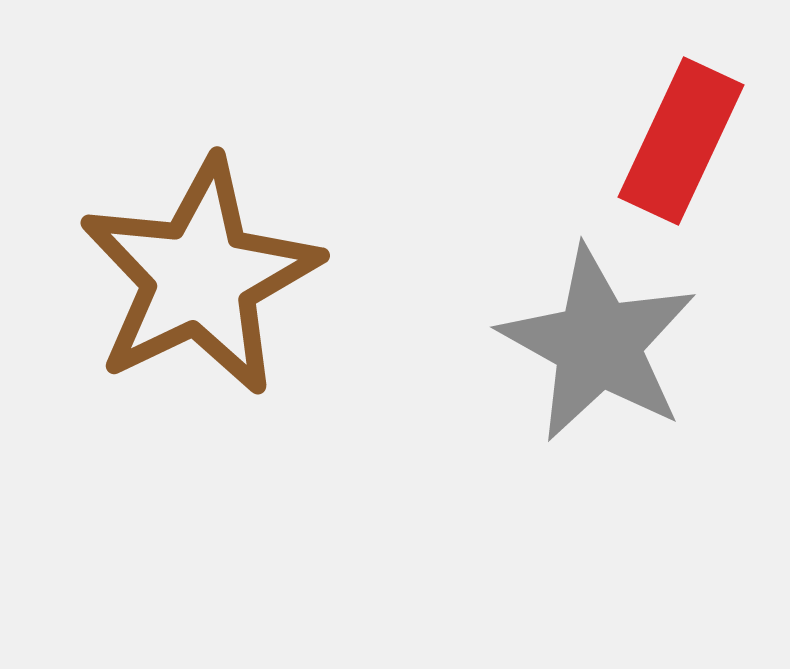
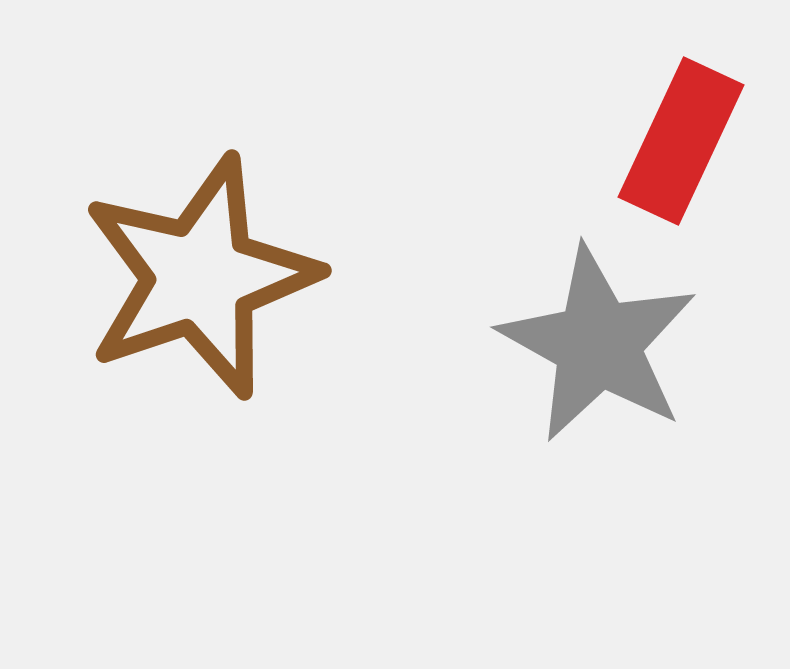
brown star: rotated 7 degrees clockwise
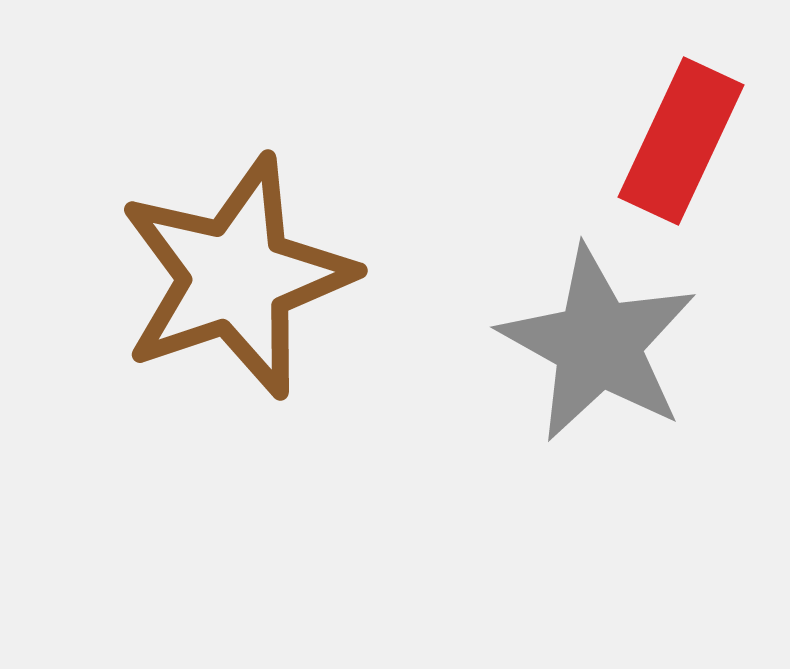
brown star: moved 36 px right
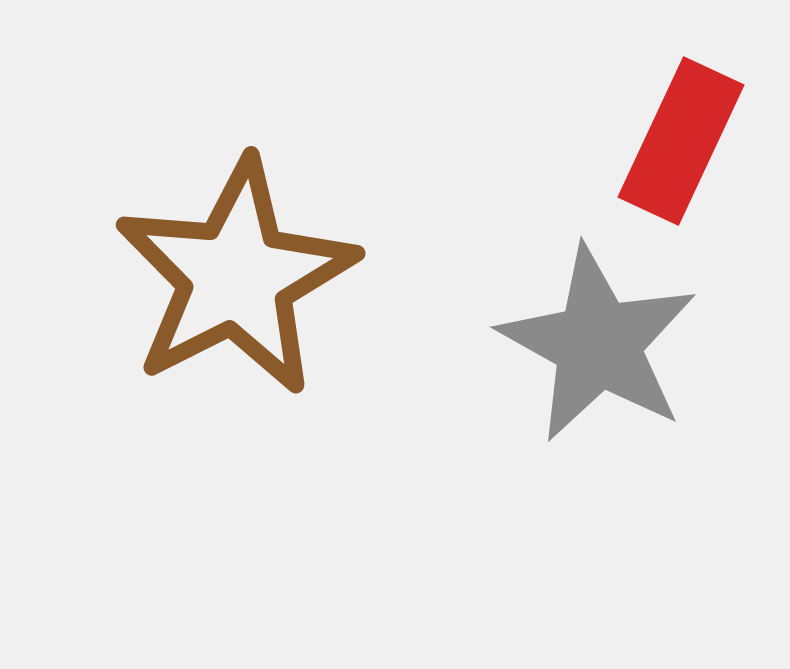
brown star: rotated 8 degrees counterclockwise
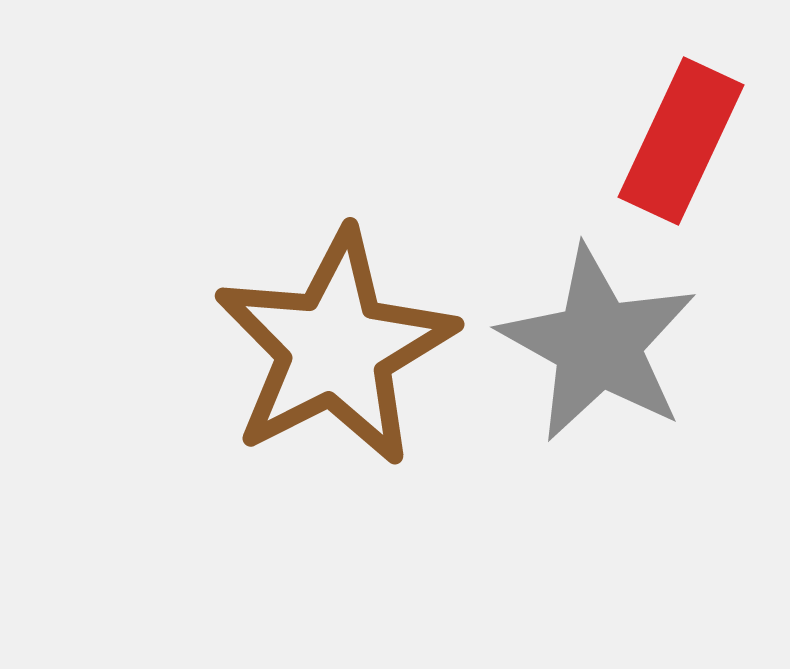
brown star: moved 99 px right, 71 px down
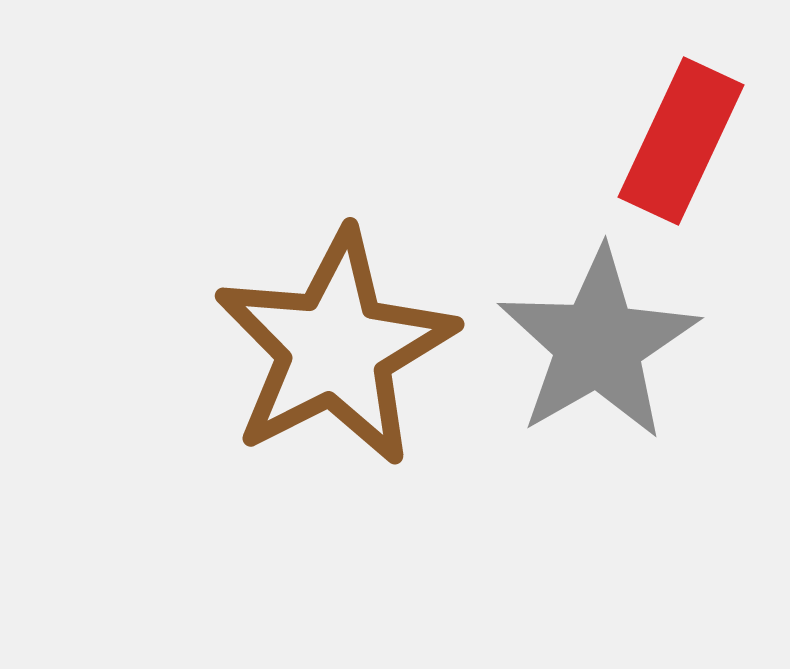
gray star: rotated 13 degrees clockwise
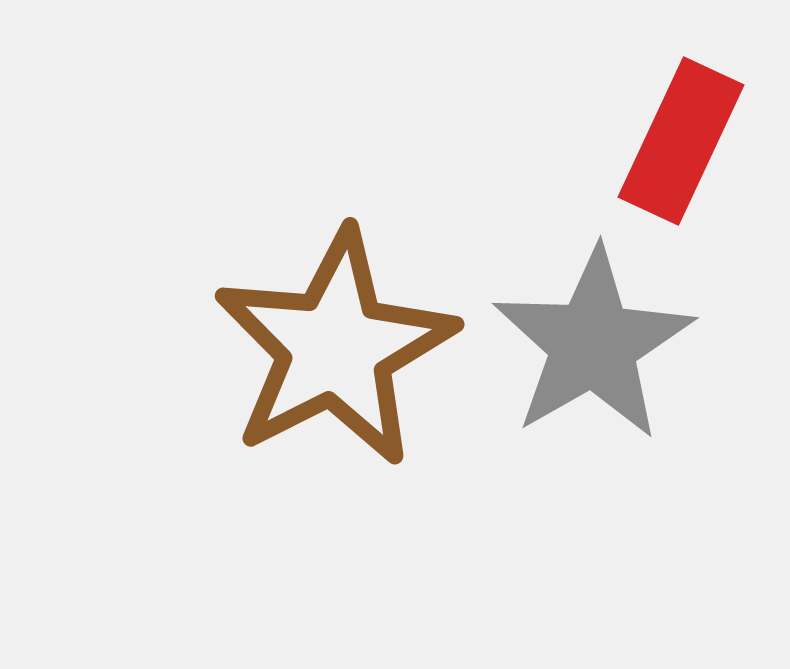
gray star: moved 5 px left
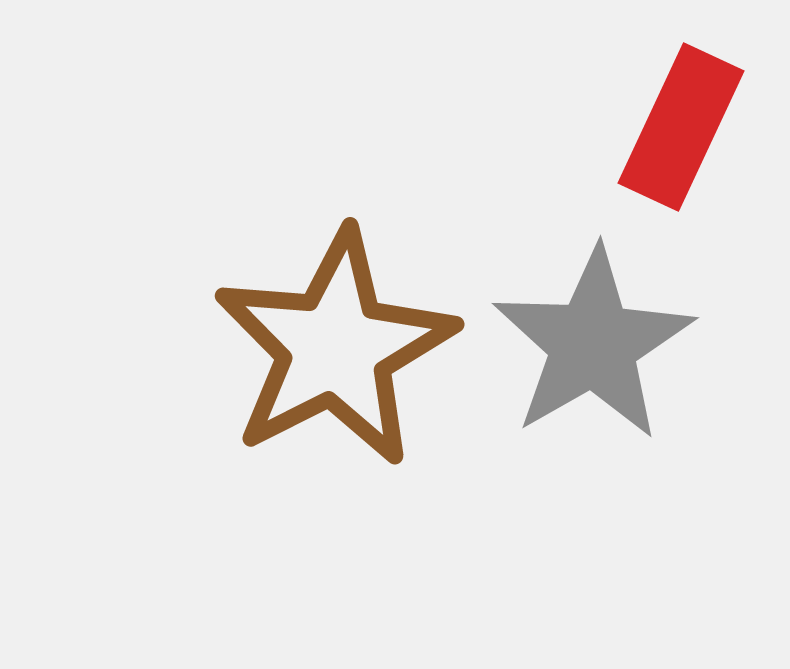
red rectangle: moved 14 px up
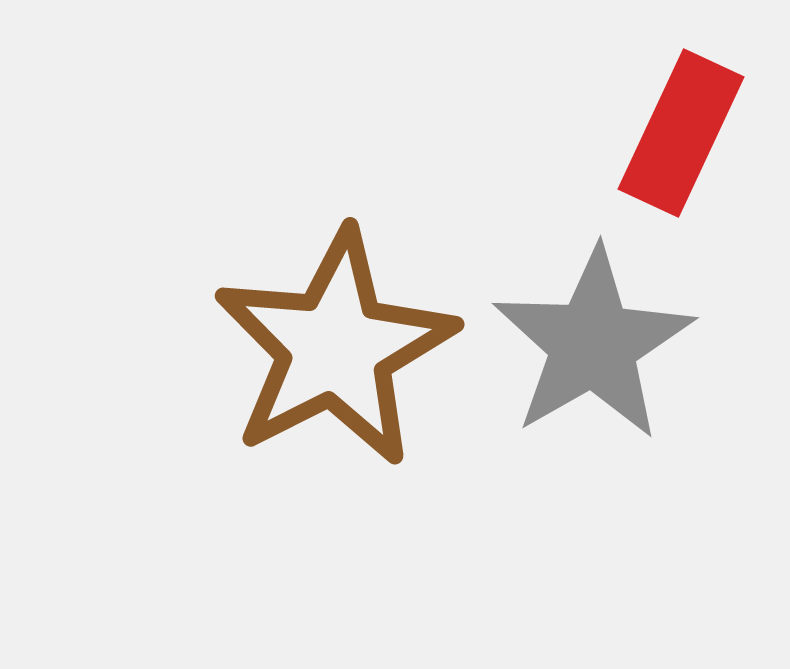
red rectangle: moved 6 px down
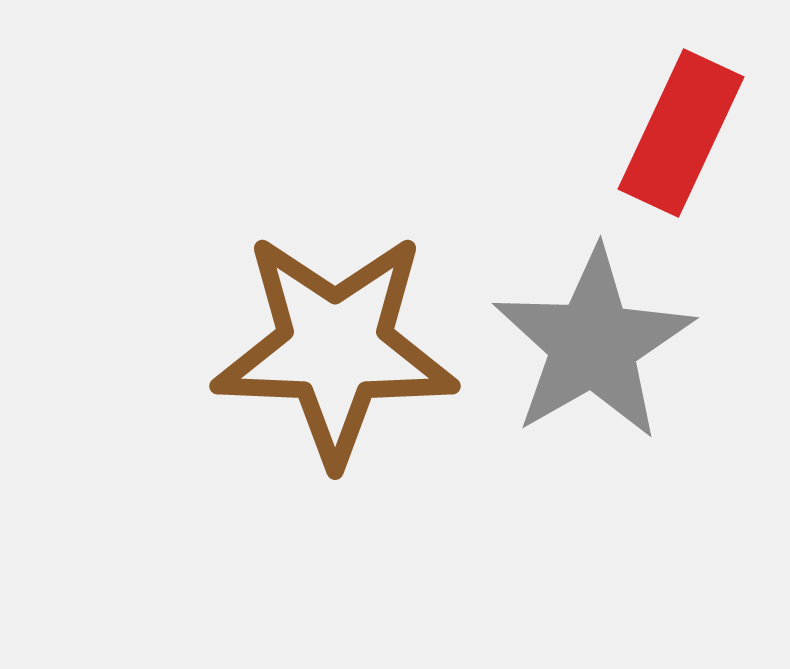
brown star: rotated 29 degrees clockwise
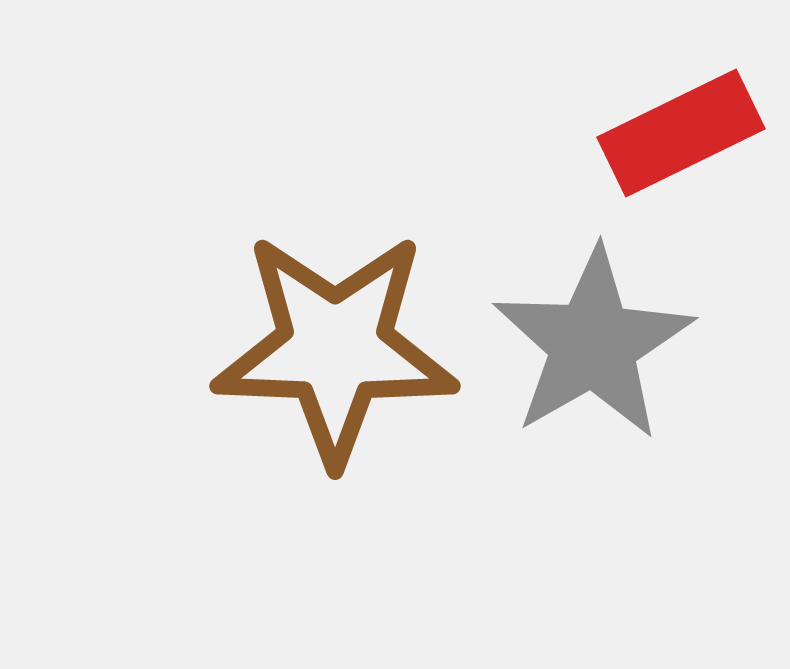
red rectangle: rotated 39 degrees clockwise
